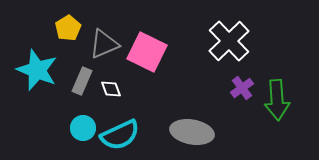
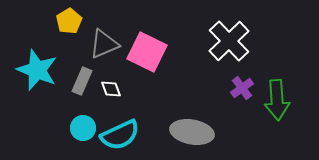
yellow pentagon: moved 1 px right, 7 px up
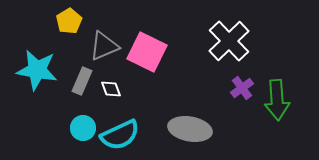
gray triangle: moved 2 px down
cyan star: rotated 12 degrees counterclockwise
gray ellipse: moved 2 px left, 3 px up
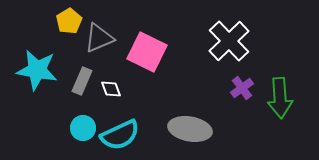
gray triangle: moved 5 px left, 8 px up
green arrow: moved 3 px right, 2 px up
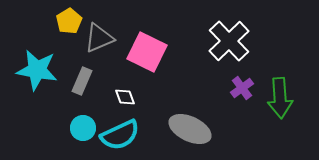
white diamond: moved 14 px right, 8 px down
gray ellipse: rotated 15 degrees clockwise
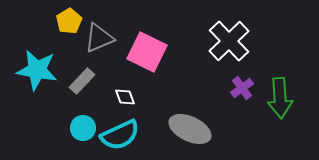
gray rectangle: rotated 20 degrees clockwise
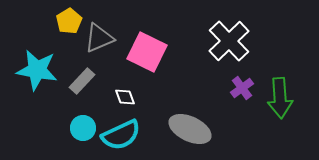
cyan semicircle: moved 1 px right
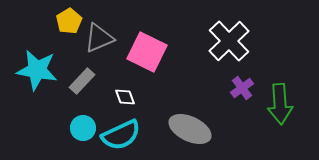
green arrow: moved 6 px down
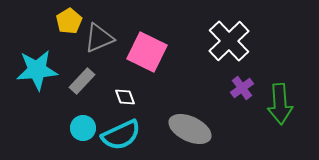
cyan star: rotated 15 degrees counterclockwise
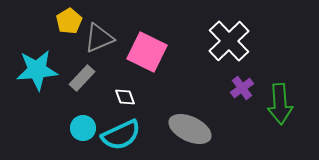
gray rectangle: moved 3 px up
